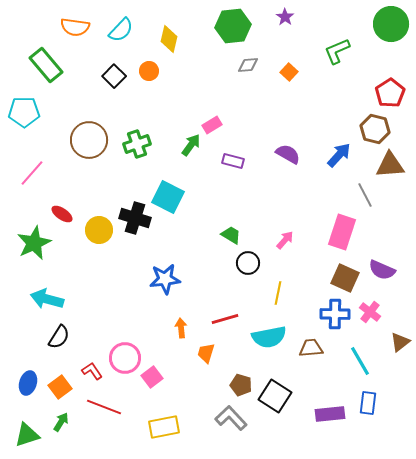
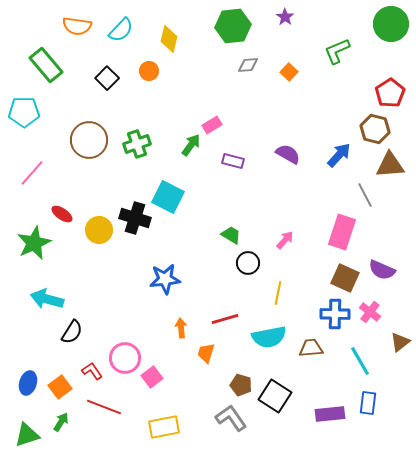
orange semicircle at (75, 27): moved 2 px right, 1 px up
black square at (114, 76): moved 7 px left, 2 px down
black semicircle at (59, 337): moved 13 px right, 5 px up
gray L-shape at (231, 418): rotated 8 degrees clockwise
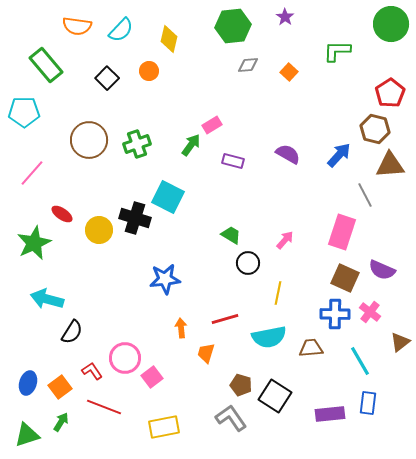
green L-shape at (337, 51): rotated 24 degrees clockwise
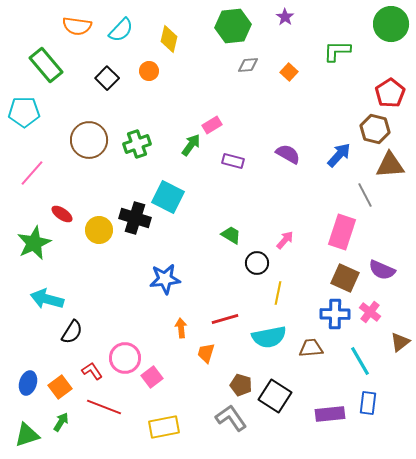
black circle at (248, 263): moved 9 px right
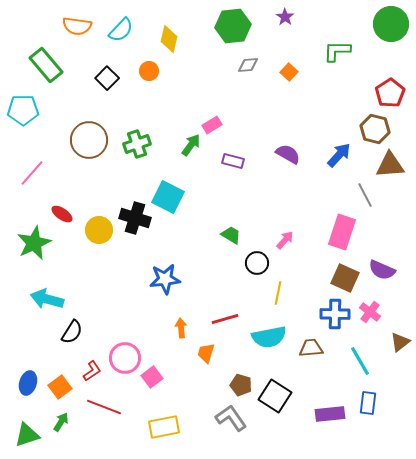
cyan pentagon at (24, 112): moved 1 px left, 2 px up
red L-shape at (92, 371): rotated 90 degrees clockwise
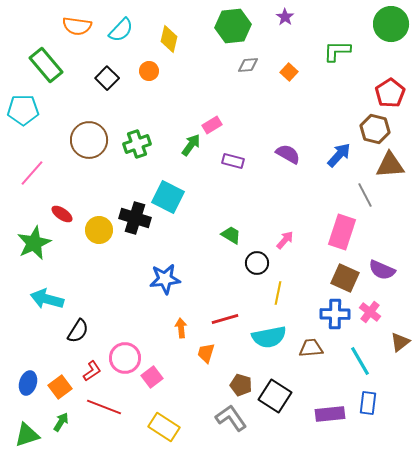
black semicircle at (72, 332): moved 6 px right, 1 px up
yellow rectangle at (164, 427): rotated 44 degrees clockwise
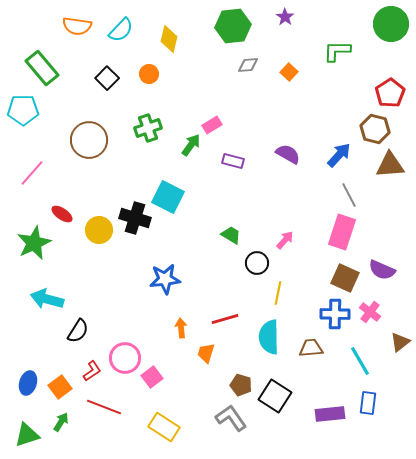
green rectangle at (46, 65): moved 4 px left, 3 px down
orange circle at (149, 71): moved 3 px down
green cross at (137, 144): moved 11 px right, 16 px up
gray line at (365, 195): moved 16 px left
cyan semicircle at (269, 337): rotated 100 degrees clockwise
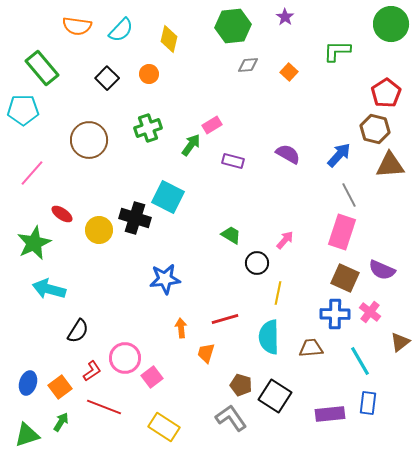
red pentagon at (390, 93): moved 4 px left
cyan arrow at (47, 299): moved 2 px right, 10 px up
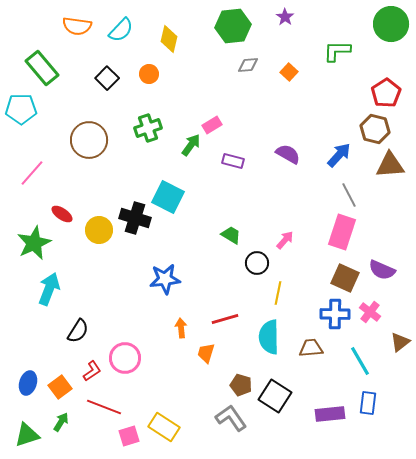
cyan pentagon at (23, 110): moved 2 px left, 1 px up
cyan arrow at (49, 289): rotated 96 degrees clockwise
pink square at (152, 377): moved 23 px left, 59 px down; rotated 20 degrees clockwise
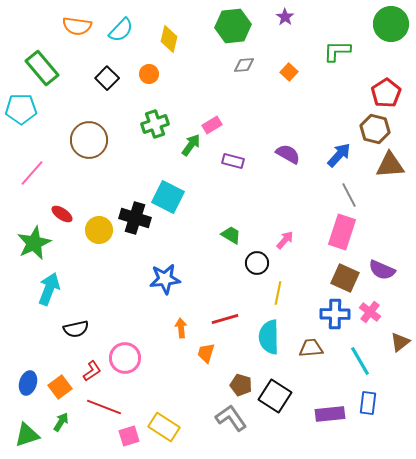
gray diamond at (248, 65): moved 4 px left
green cross at (148, 128): moved 7 px right, 4 px up
black semicircle at (78, 331): moved 2 px left, 2 px up; rotated 45 degrees clockwise
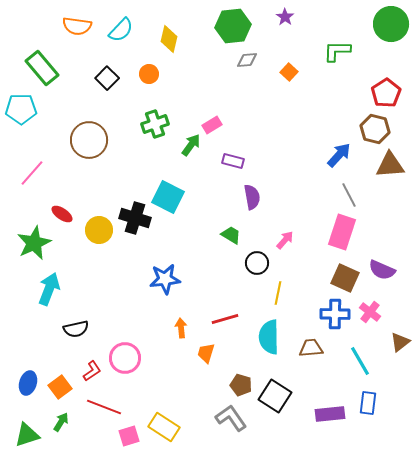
gray diamond at (244, 65): moved 3 px right, 5 px up
purple semicircle at (288, 154): moved 36 px left, 43 px down; rotated 50 degrees clockwise
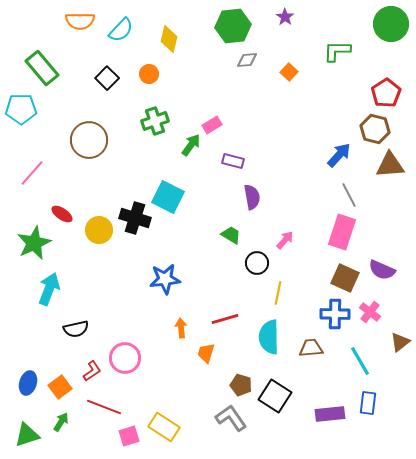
orange semicircle at (77, 26): moved 3 px right, 5 px up; rotated 8 degrees counterclockwise
green cross at (155, 124): moved 3 px up
